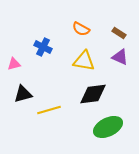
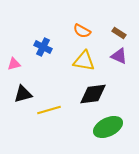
orange semicircle: moved 1 px right, 2 px down
purple triangle: moved 1 px left, 1 px up
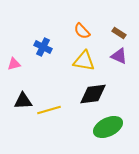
orange semicircle: rotated 18 degrees clockwise
black triangle: moved 7 px down; rotated 12 degrees clockwise
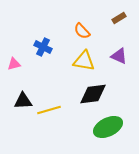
brown rectangle: moved 15 px up; rotated 64 degrees counterclockwise
